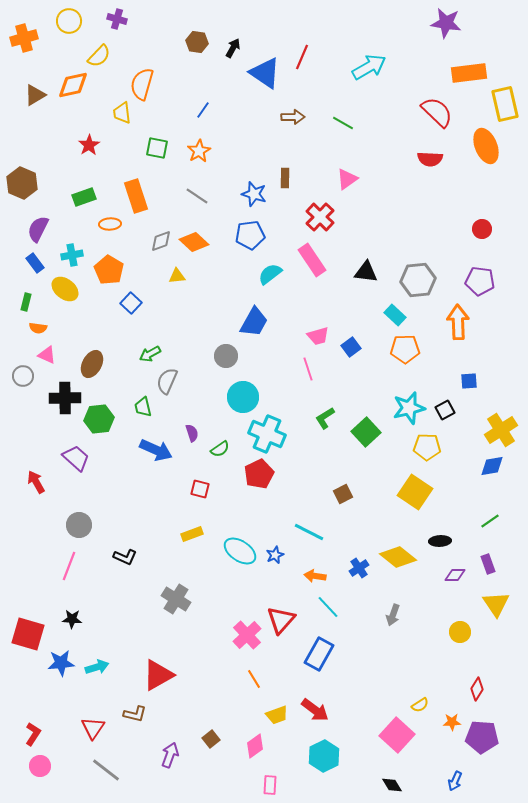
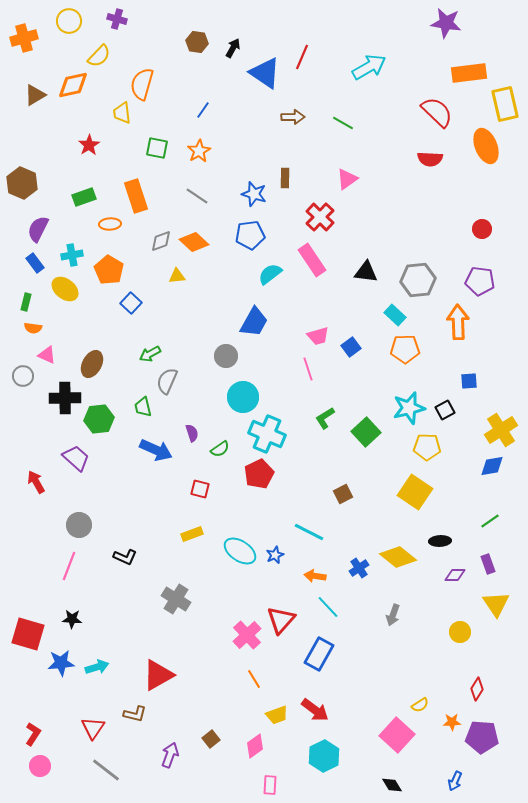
orange semicircle at (38, 328): moved 5 px left
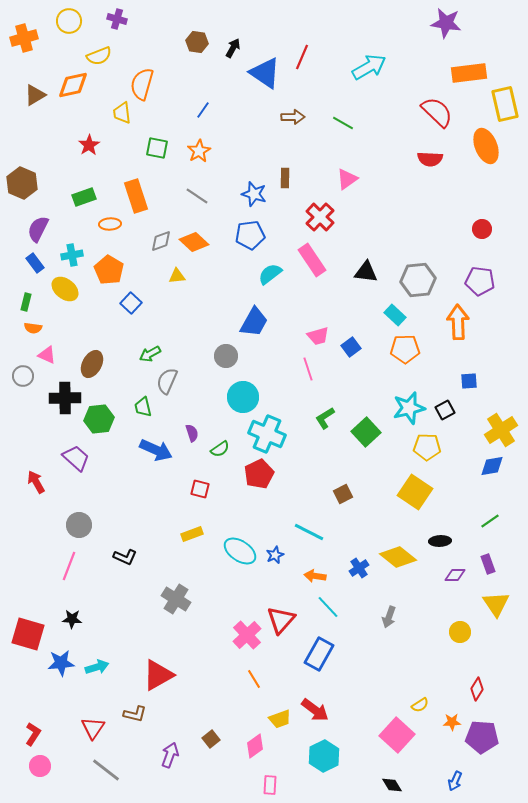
yellow semicircle at (99, 56): rotated 25 degrees clockwise
gray arrow at (393, 615): moved 4 px left, 2 px down
yellow trapezoid at (277, 715): moved 3 px right, 4 px down
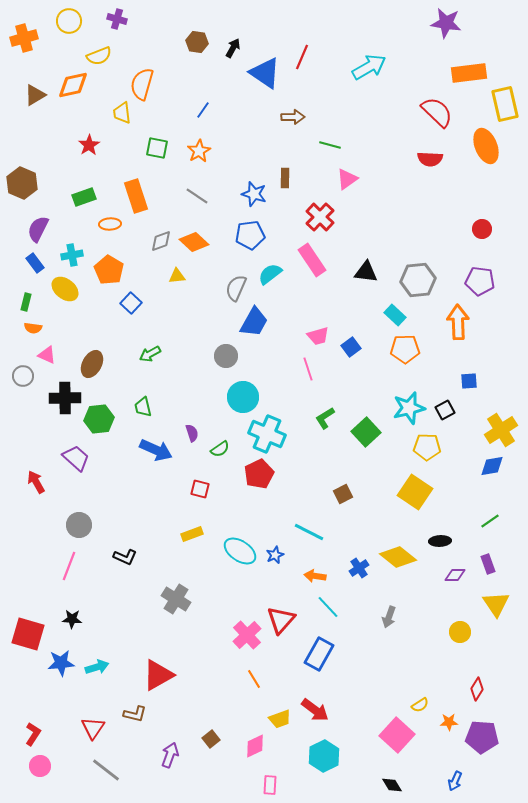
green line at (343, 123): moved 13 px left, 22 px down; rotated 15 degrees counterclockwise
gray semicircle at (167, 381): moved 69 px right, 93 px up
orange star at (452, 722): moved 3 px left
pink diamond at (255, 746): rotated 10 degrees clockwise
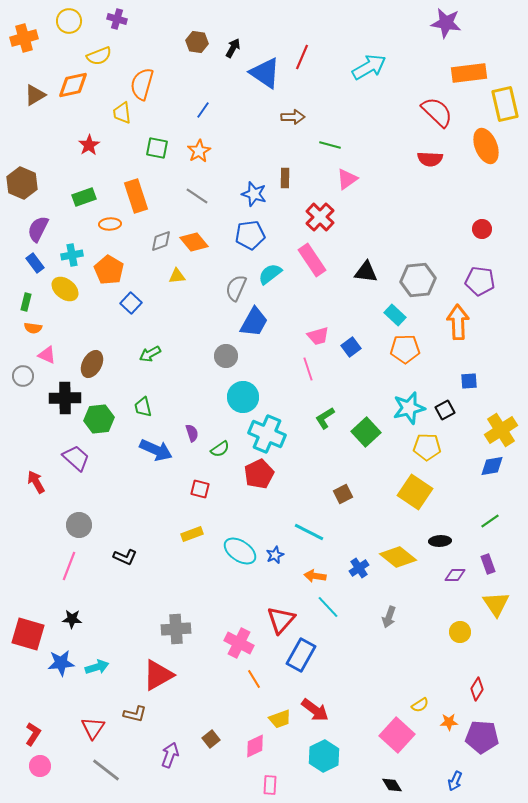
orange diamond at (194, 242): rotated 8 degrees clockwise
gray cross at (176, 599): moved 30 px down; rotated 36 degrees counterclockwise
pink cross at (247, 635): moved 8 px left, 8 px down; rotated 20 degrees counterclockwise
blue rectangle at (319, 654): moved 18 px left, 1 px down
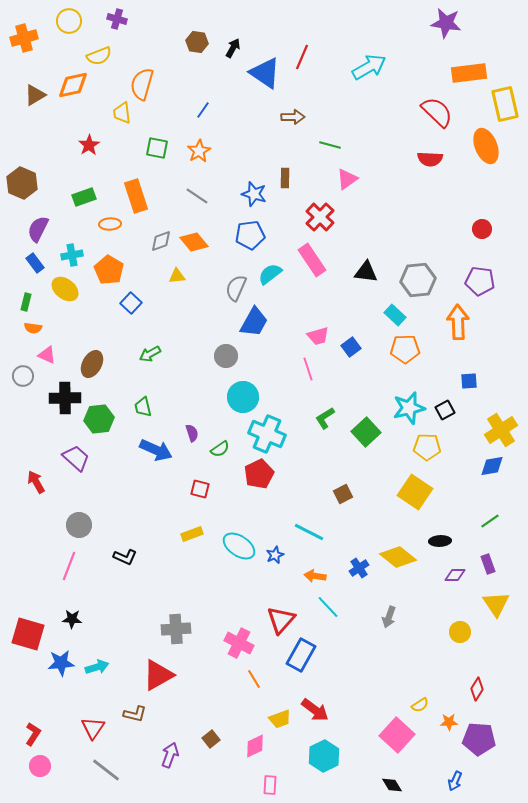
cyan ellipse at (240, 551): moved 1 px left, 5 px up
purple pentagon at (482, 737): moved 3 px left, 2 px down
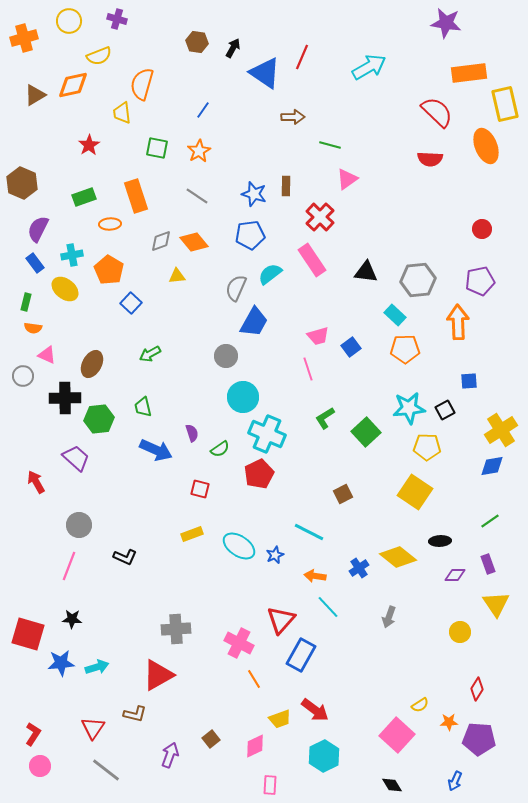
brown rectangle at (285, 178): moved 1 px right, 8 px down
purple pentagon at (480, 281): rotated 20 degrees counterclockwise
cyan star at (409, 408): rotated 8 degrees clockwise
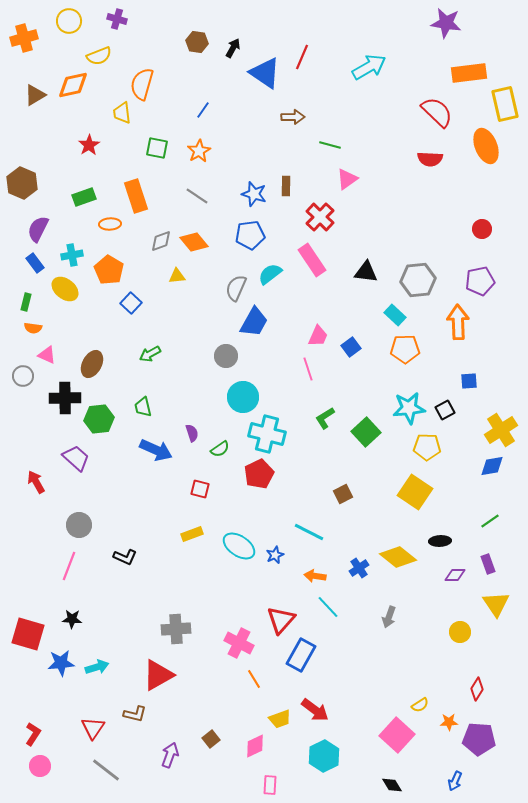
pink trapezoid at (318, 336): rotated 50 degrees counterclockwise
cyan cross at (267, 434): rotated 9 degrees counterclockwise
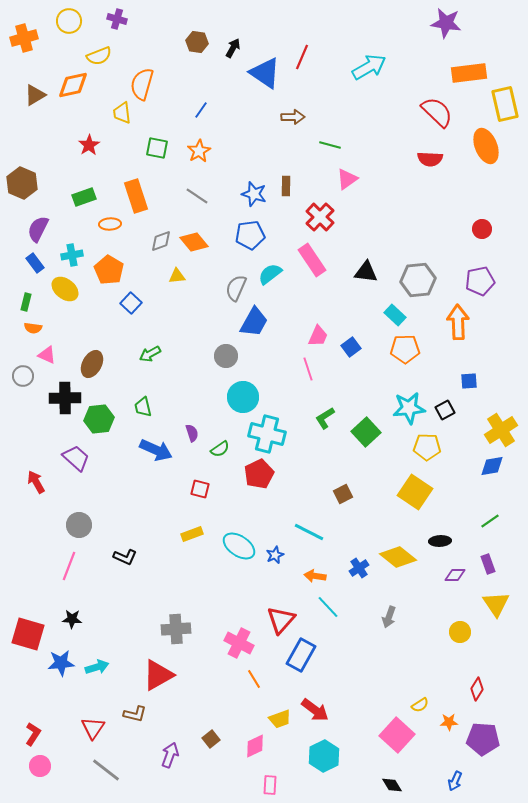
blue line at (203, 110): moved 2 px left
purple pentagon at (479, 739): moved 4 px right
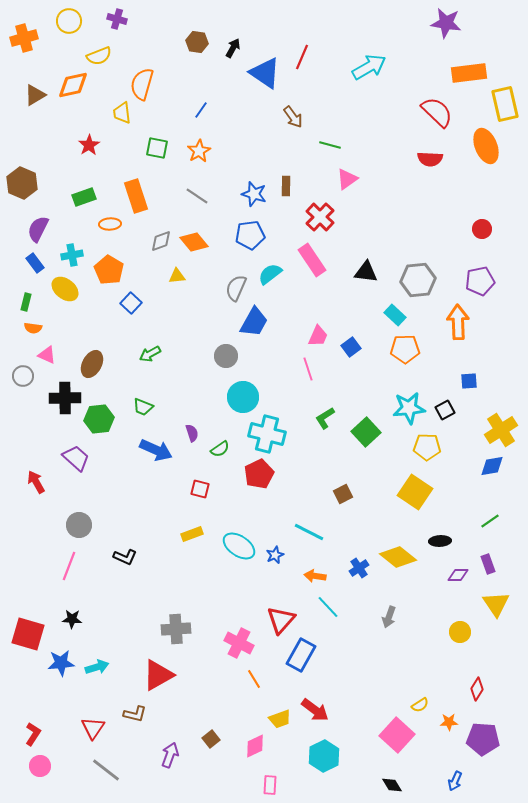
brown arrow at (293, 117): rotated 55 degrees clockwise
green trapezoid at (143, 407): rotated 55 degrees counterclockwise
purple diamond at (455, 575): moved 3 px right
